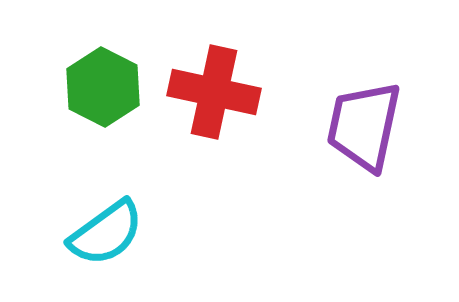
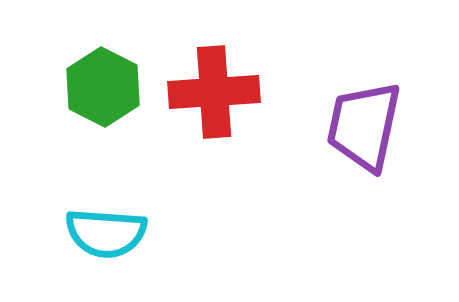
red cross: rotated 16 degrees counterclockwise
cyan semicircle: rotated 40 degrees clockwise
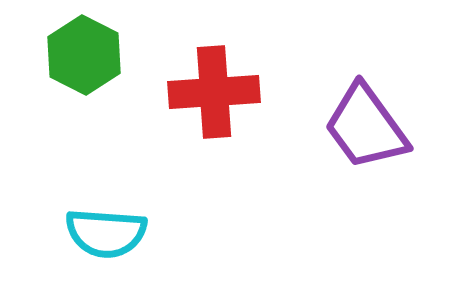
green hexagon: moved 19 px left, 32 px up
purple trapezoid: moved 2 px right, 1 px down; rotated 48 degrees counterclockwise
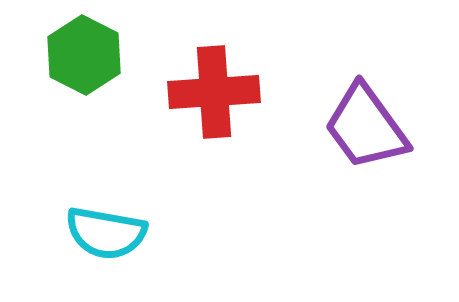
cyan semicircle: rotated 6 degrees clockwise
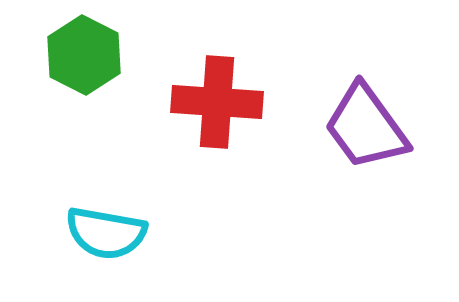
red cross: moved 3 px right, 10 px down; rotated 8 degrees clockwise
